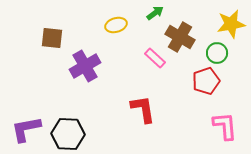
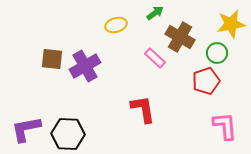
brown square: moved 21 px down
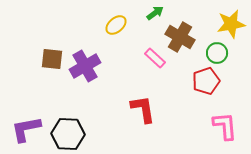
yellow ellipse: rotated 25 degrees counterclockwise
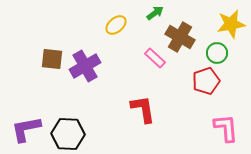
pink L-shape: moved 1 px right, 2 px down
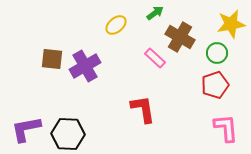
red pentagon: moved 9 px right, 4 px down
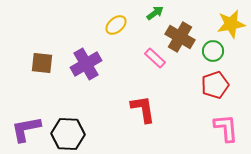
green circle: moved 4 px left, 2 px up
brown square: moved 10 px left, 4 px down
purple cross: moved 1 px right, 2 px up
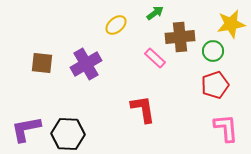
brown cross: rotated 36 degrees counterclockwise
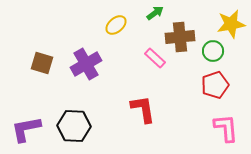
brown square: rotated 10 degrees clockwise
black hexagon: moved 6 px right, 8 px up
